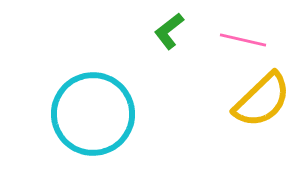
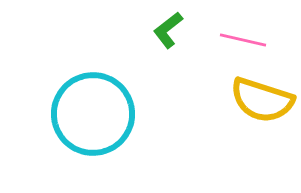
green L-shape: moved 1 px left, 1 px up
yellow semicircle: rotated 62 degrees clockwise
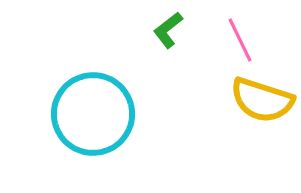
pink line: moved 3 px left; rotated 51 degrees clockwise
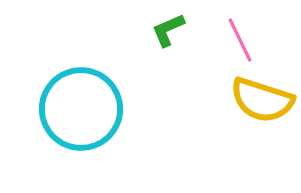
green L-shape: rotated 15 degrees clockwise
cyan circle: moved 12 px left, 5 px up
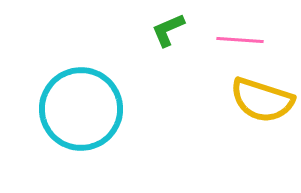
pink line: rotated 60 degrees counterclockwise
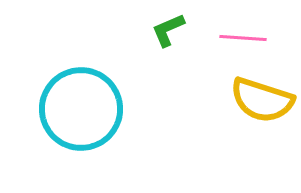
pink line: moved 3 px right, 2 px up
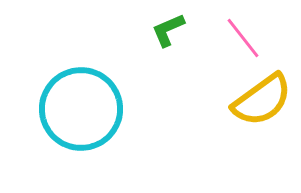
pink line: rotated 48 degrees clockwise
yellow semicircle: rotated 54 degrees counterclockwise
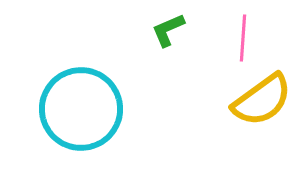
pink line: rotated 42 degrees clockwise
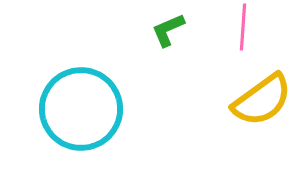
pink line: moved 11 px up
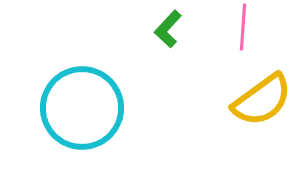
green L-shape: moved 1 px up; rotated 24 degrees counterclockwise
cyan circle: moved 1 px right, 1 px up
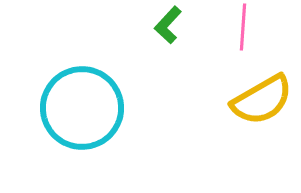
green L-shape: moved 4 px up
yellow semicircle: rotated 6 degrees clockwise
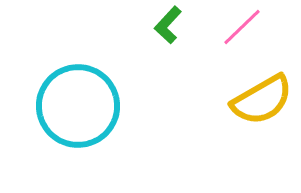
pink line: moved 1 px left; rotated 42 degrees clockwise
cyan circle: moved 4 px left, 2 px up
